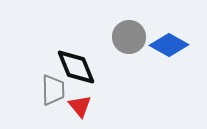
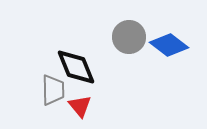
blue diamond: rotated 9 degrees clockwise
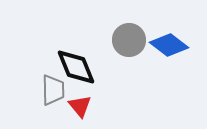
gray circle: moved 3 px down
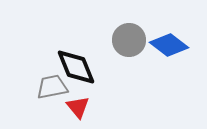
gray trapezoid: moved 1 px left, 3 px up; rotated 100 degrees counterclockwise
red triangle: moved 2 px left, 1 px down
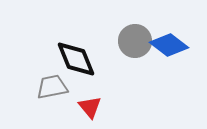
gray circle: moved 6 px right, 1 px down
black diamond: moved 8 px up
red triangle: moved 12 px right
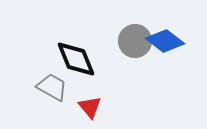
blue diamond: moved 4 px left, 4 px up
gray trapezoid: rotated 40 degrees clockwise
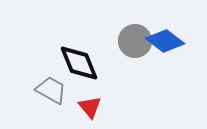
black diamond: moved 3 px right, 4 px down
gray trapezoid: moved 1 px left, 3 px down
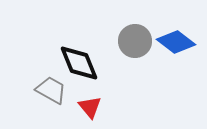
blue diamond: moved 11 px right, 1 px down
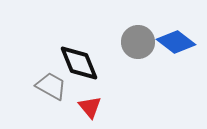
gray circle: moved 3 px right, 1 px down
gray trapezoid: moved 4 px up
